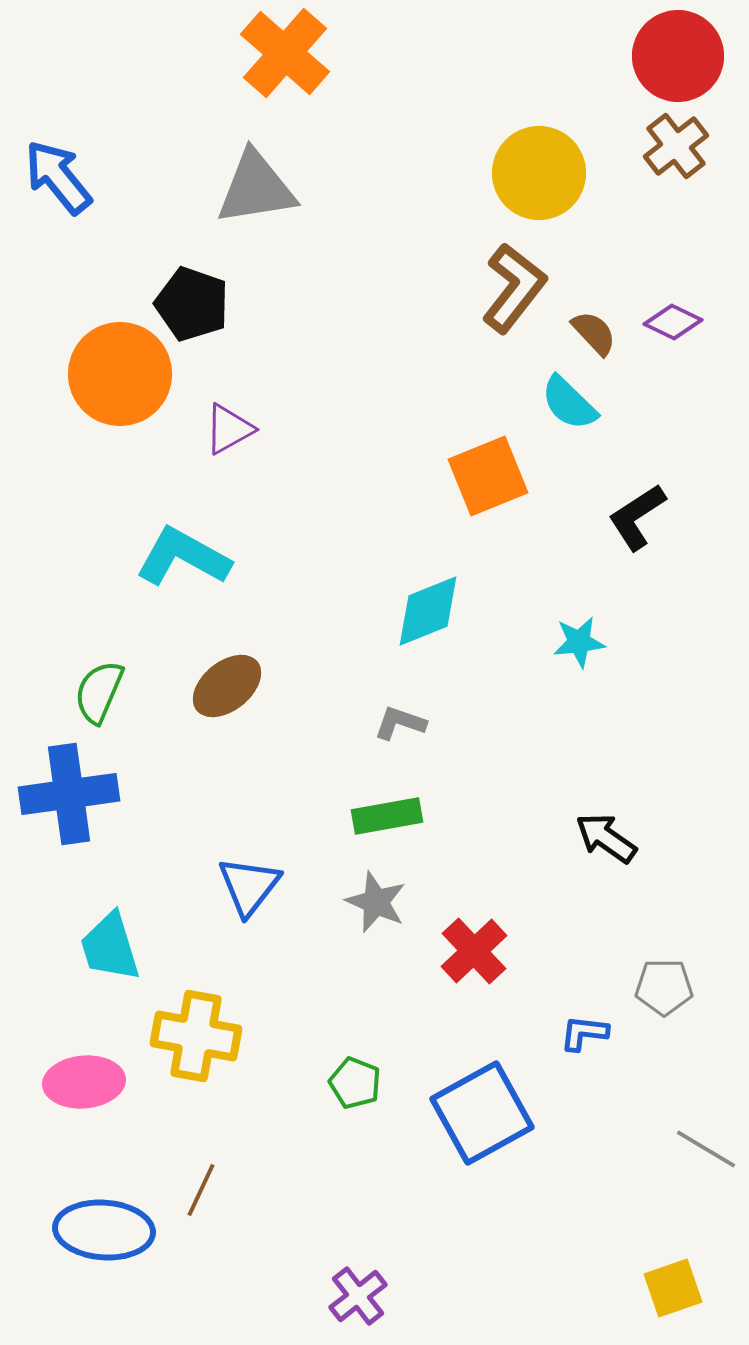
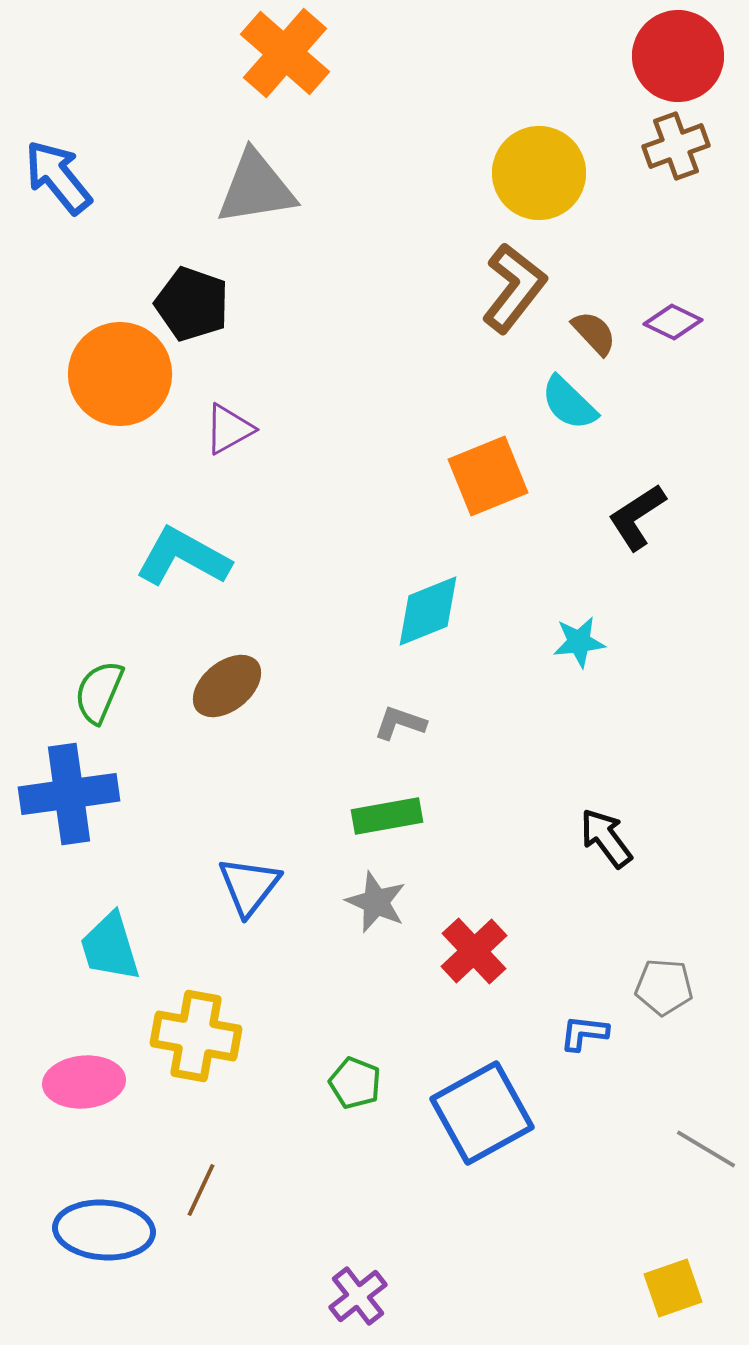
brown cross: rotated 18 degrees clockwise
black arrow: rotated 18 degrees clockwise
gray pentagon: rotated 4 degrees clockwise
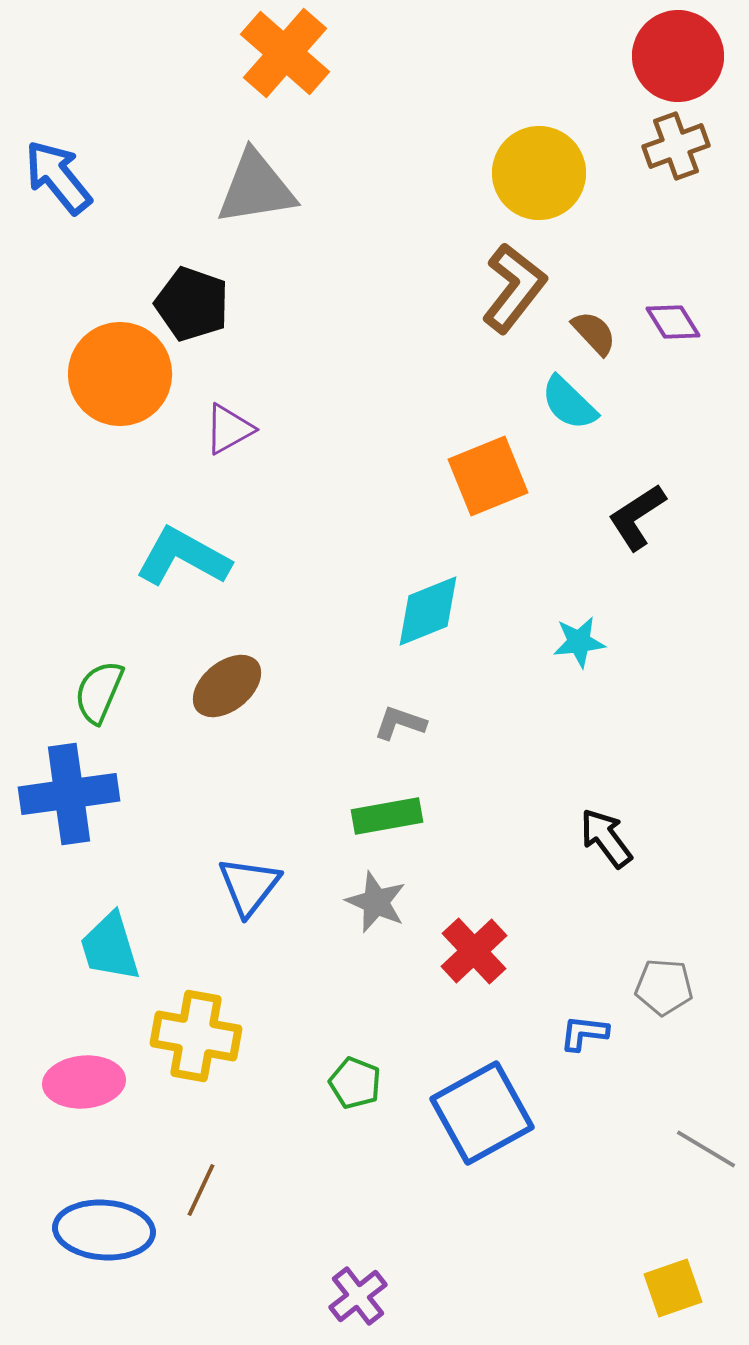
purple diamond: rotated 32 degrees clockwise
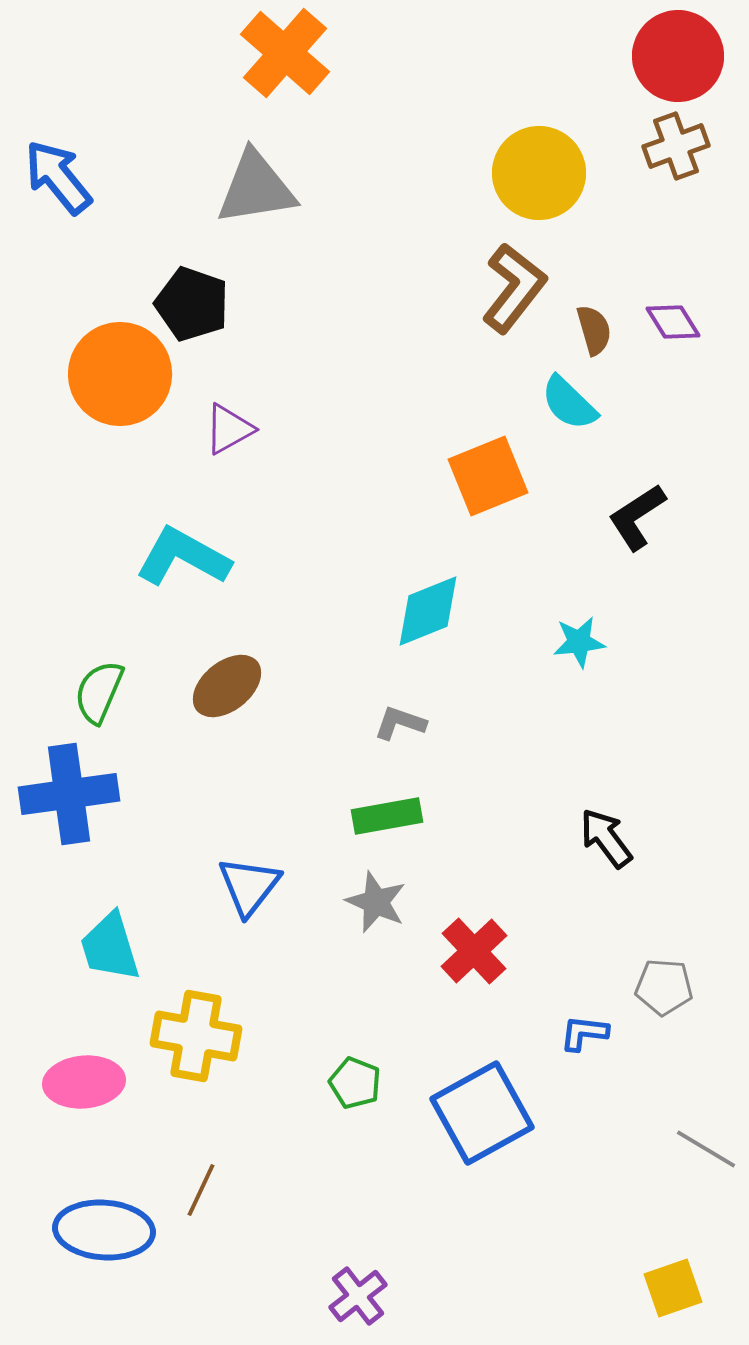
brown semicircle: moved 3 px up; rotated 27 degrees clockwise
